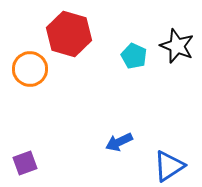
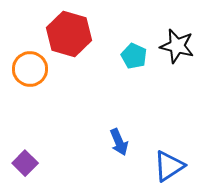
black star: rotated 8 degrees counterclockwise
blue arrow: rotated 88 degrees counterclockwise
purple square: rotated 25 degrees counterclockwise
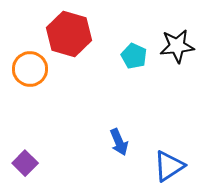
black star: rotated 20 degrees counterclockwise
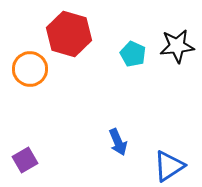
cyan pentagon: moved 1 px left, 2 px up
blue arrow: moved 1 px left
purple square: moved 3 px up; rotated 15 degrees clockwise
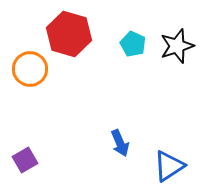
black star: rotated 12 degrees counterclockwise
cyan pentagon: moved 10 px up
blue arrow: moved 2 px right, 1 px down
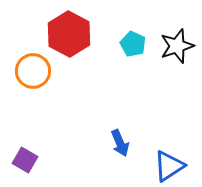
red hexagon: rotated 12 degrees clockwise
orange circle: moved 3 px right, 2 px down
purple square: rotated 30 degrees counterclockwise
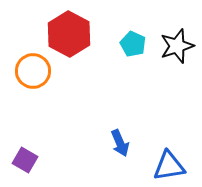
blue triangle: rotated 24 degrees clockwise
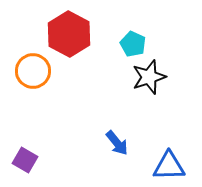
black star: moved 28 px left, 31 px down
blue arrow: moved 3 px left; rotated 16 degrees counterclockwise
blue triangle: rotated 8 degrees clockwise
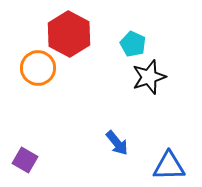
orange circle: moved 5 px right, 3 px up
